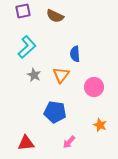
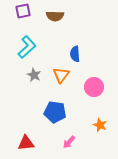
brown semicircle: rotated 24 degrees counterclockwise
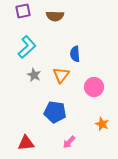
orange star: moved 2 px right, 1 px up
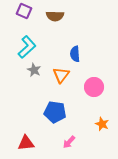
purple square: moved 1 px right; rotated 35 degrees clockwise
gray star: moved 5 px up
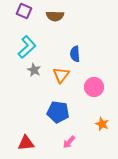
blue pentagon: moved 3 px right
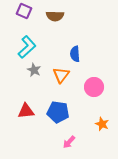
red triangle: moved 32 px up
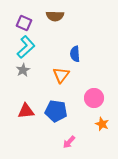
purple square: moved 12 px down
cyan L-shape: moved 1 px left
gray star: moved 11 px left; rotated 16 degrees clockwise
pink circle: moved 11 px down
blue pentagon: moved 2 px left, 1 px up
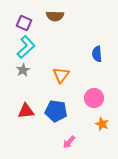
blue semicircle: moved 22 px right
